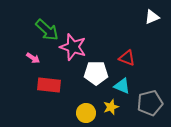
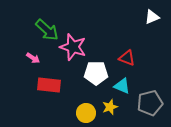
yellow star: moved 1 px left
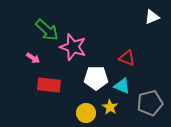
white pentagon: moved 5 px down
yellow star: rotated 21 degrees counterclockwise
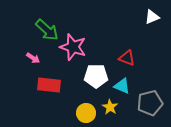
white pentagon: moved 2 px up
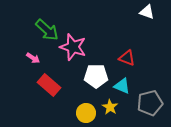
white triangle: moved 5 px left, 5 px up; rotated 42 degrees clockwise
red rectangle: rotated 35 degrees clockwise
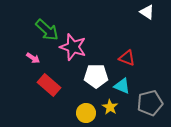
white triangle: rotated 14 degrees clockwise
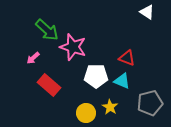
pink arrow: rotated 104 degrees clockwise
cyan triangle: moved 5 px up
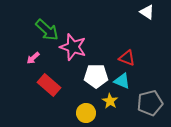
yellow star: moved 6 px up
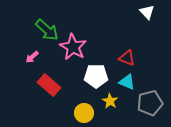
white triangle: rotated 14 degrees clockwise
pink star: rotated 12 degrees clockwise
pink arrow: moved 1 px left, 1 px up
cyan triangle: moved 5 px right, 1 px down
yellow circle: moved 2 px left
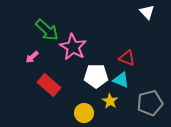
cyan triangle: moved 6 px left, 2 px up
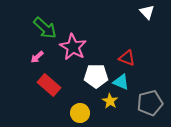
green arrow: moved 2 px left, 2 px up
pink arrow: moved 5 px right
cyan triangle: moved 2 px down
yellow circle: moved 4 px left
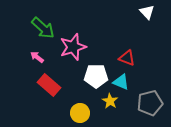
green arrow: moved 2 px left
pink star: rotated 24 degrees clockwise
pink arrow: rotated 80 degrees clockwise
